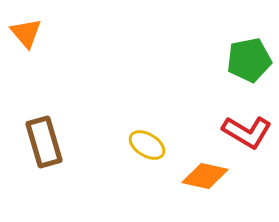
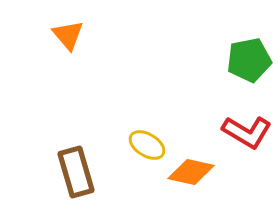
orange triangle: moved 42 px right, 2 px down
brown rectangle: moved 32 px right, 30 px down
orange diamond: moved 14 px left, 4 px up
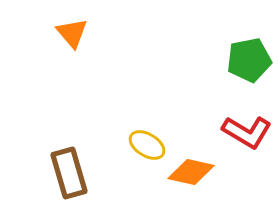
orange triangle: moved 4 px right, 2 px up
brown rectangle: moved 7 px left, 1 px down
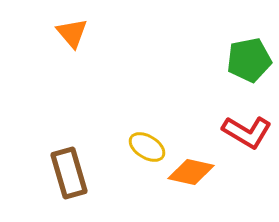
yellow ellipse: moved 2 px down
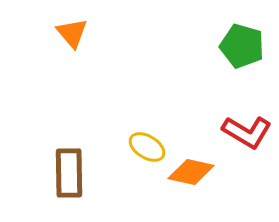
green pentagon: moved 7 px left, 14 px up; rotated 27 degrees clockwise
brown rectangle: rotated 15 degrees clockwise
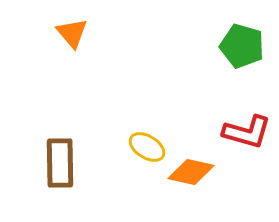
red L-shape: rotated 15 degrees counterclockwise
brown rectangle: moved 9 px left, 10 px up
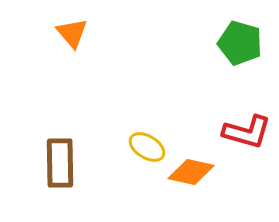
green pentagon: moved 2 px left, 3 px up
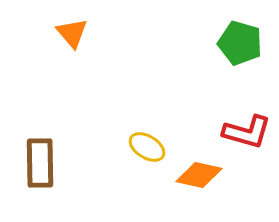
brown rectangle: moved 20 px left
orange diamond: moved 8 px right, 3 px down
